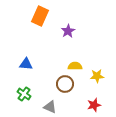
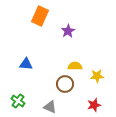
green cross: moved 6 px left, 7 px down
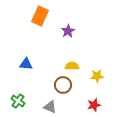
yellow semicircle: moved 3 px left
brown circle: moved 2 px left, 1 px down
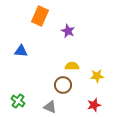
purple star: rotated 16 degrees counterclockwise
blue triangle: moved 5 px left, 13 px up
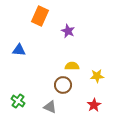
blue triangle: moved 2 px left, 1 px up
red star: rotated 16 degrees counterclockwise
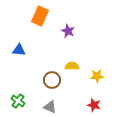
brown circle: moved 11 px left, 5 px up
red star: rotated 24 degrees counterclockwise
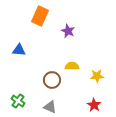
red star: rotated 16 degrees clockwise
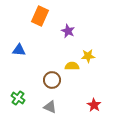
yellow star: moved 9 px left, 20 px up
green cross: moved 3 px up
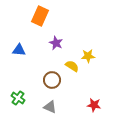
purple star: moved 12 px left, 12 px down
yellow semicircle: rotated 32 degrees clockwise
red star: rotated 24 degrees counterclockwise
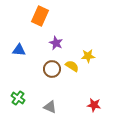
brown circle: moved 11 px up
